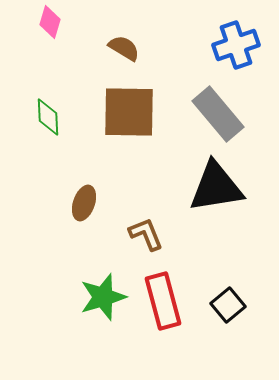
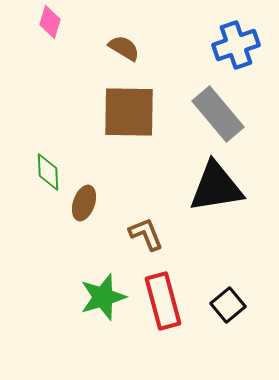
green diamond: moved 55 px down
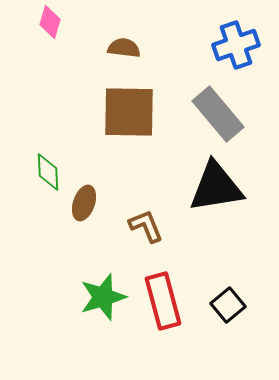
brown semicircle: rotated 24 degrees counterclockwise
brown L-shape: moved 8 px up
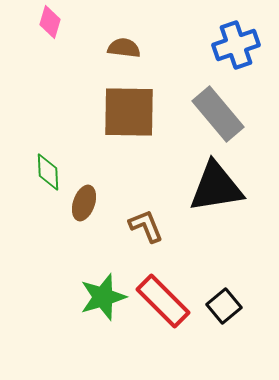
red rectangle: rotated 30 degrees counterclockwise
black square: moved 4 px left, 1 px down
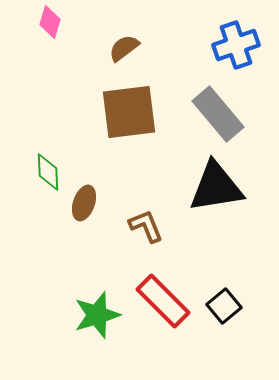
brown semicircle: rotated 44 degrees counterclockwise
brown square: rotated 8 degrees counterclockwise
green star: moved 6 px left, 18 px down
